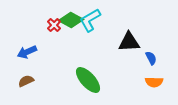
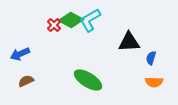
blue arrow: moved 7 px left, 2 px down
blue semicircle: rotated 136 degrees counterclockwise
green ellipse: rotated 16 degrees counterclockwise
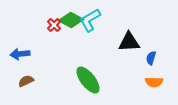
blue arrow: rotated 18 degrees clockwise
green ellipse: rotated 20 degrees clockwise
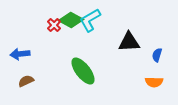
blue semicircle: moved 6 px right, 3 px up
green ellipse: moved 5 px left, 9 px up
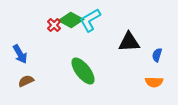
blue arrow: rotated 114 degrees counterclockwise
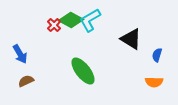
black triangle: moved 2 px right, 3 px up; rotated 35 degrees clockwise
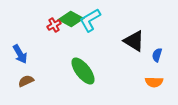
green diamond: moved 1 px up
red cross: rotated 16 degrees clockwise
black triangle: moved 3 px right, 2 px down
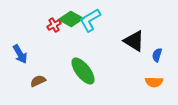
brown semicircle: moved 12 px right
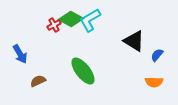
blue semicircle: rotated 24 degrees clockwise
